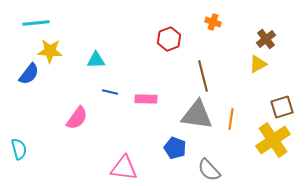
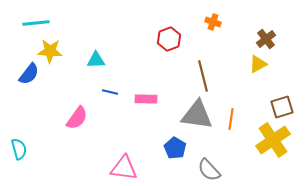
blue pentagon: rotated 10 degrees clockwise
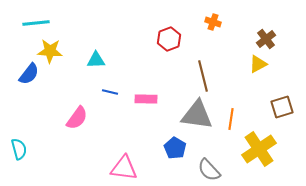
yellow cross: moved 14 px left, 9 px down
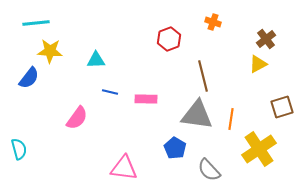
blue semicircle: moved 4 px down
